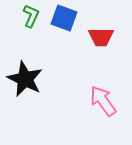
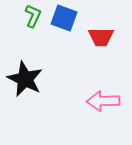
green L-shape: moved 2 px right
pink arrow: rotated 56 degrees counterclockwise
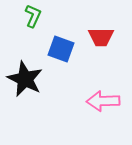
blue square: moved 3 px left, 31 px down
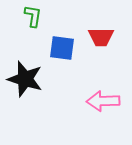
green L-shape: rotated 15 degrees counterclockwise
blue square: moved 1 px right, 1 px up; rotated 12 degrees counterclockwise
black star: rotated 9 degrees counterclockwise
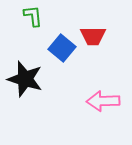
green L-shape: rotated 15 degrees counterclockwise
red trapezoid: moved 8 px left, 1 px up
blue square: rotated 32 degrees clockwise
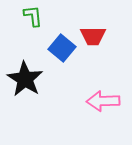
black star: rotated 15 degrees clockwise
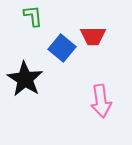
pink arrow: moved 2 px left; rotated 96 degrees counterclockwise
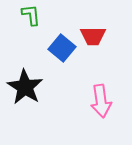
green L-shape: moved 2 px left, 1 px up
black star: moved 8 px down
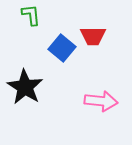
pink arrow: rotated 76 degrees counterclockwise
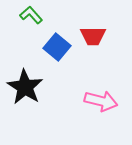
green L-shape: rotated 35 degrees counterclockwise
blue square: moved 5 px left, 1 px up
pink arrow: rotated 8 degrees clockwise
